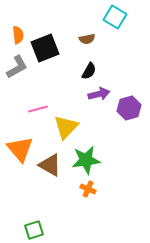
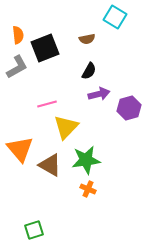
pink line: moved 9 px right, 5 px up
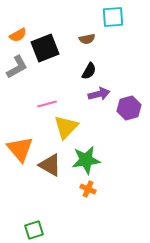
cyan square: moved 2 px left; rotated 35 degrees counterclockwise
orange semicircle: rotated 66 degrees clockwise
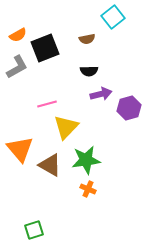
cyan square: rotated 35 degrees counterclockwise
black semicircle: rotated 60 degrees clockwise
purple arrow: moved 2 px right
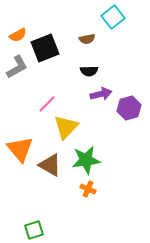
pink line: rotated 30 degrees counterclockwise
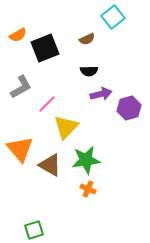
brown semicircle: rotated 14 degrees counterclockwise
gray L-shape: moved 4 px right, 20 px down
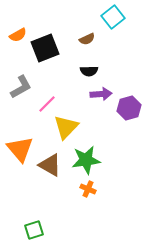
purple arrow: rotated 10 degrees clockwise
